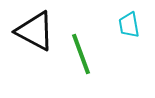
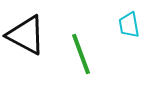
black triangle: moved 9 px left, 4 px down
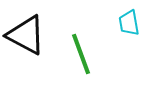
cyan trapezoid: moved 2 px up
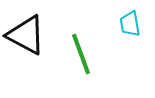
cyan trapezoid: moved 1 px right, 1 px down
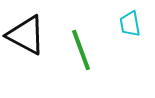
green line: moved 4 px up
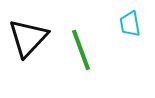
black triangle: moved 2 px right, 3 px down; rotated 45 degrees clockwise
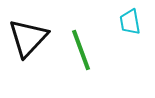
cyan trapezoid: moved 2 px up
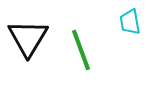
black triangle: rotated 12 degrees counterclockwise
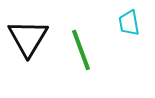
cyan trapezoid: moved 1 px left, 1 px down
